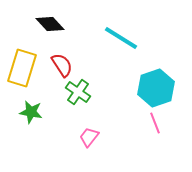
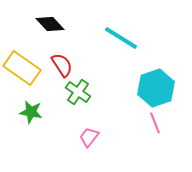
yellow rectangle: rotated 72 degrees counterclockwise
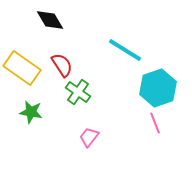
black diamond: moved 4 px up; rotated 12 degrees clockwise
cyan line: moved 4 px right, 12 px down
cyan hexagon: moved 2 px right
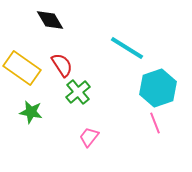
cyan line: moved 2 px right, 2 px up
green cross: rotated 15 degrees clockwise
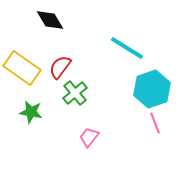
red semicircle: moved 2 px left, 2 px down; rotated 110 degrees counterclockwise
cyan hexagon: moved 6 px left, 1 px down
green cross: moved 3 px left, 1 px down
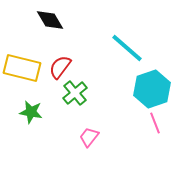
cyan line: rotated 9 degrees clockwise
yellow rectangle: rotated 21 degrees counterclockwise
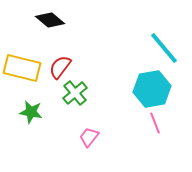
black diamond: rotated 20 degrees counterclockwise
cyan line: moved 37 px right; rotated 9 degrees clockwise
cyan hexagon: rotated 9 degrees clockwise
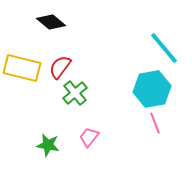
black diamond: moved 1 px right, 2 px down
green star: moved 17 px right, 33 px down
